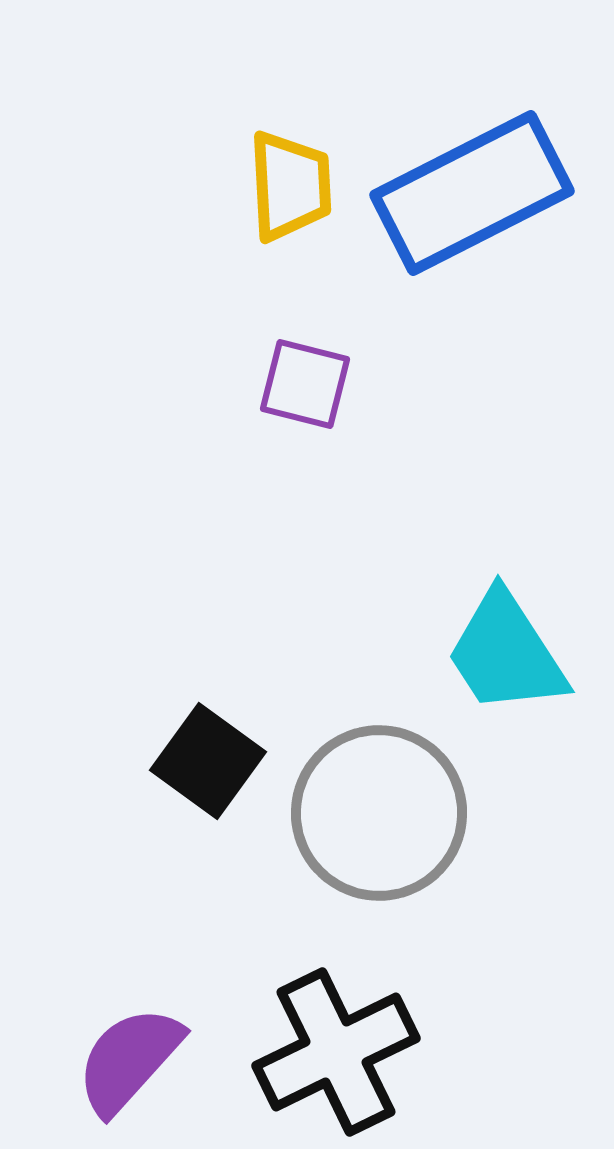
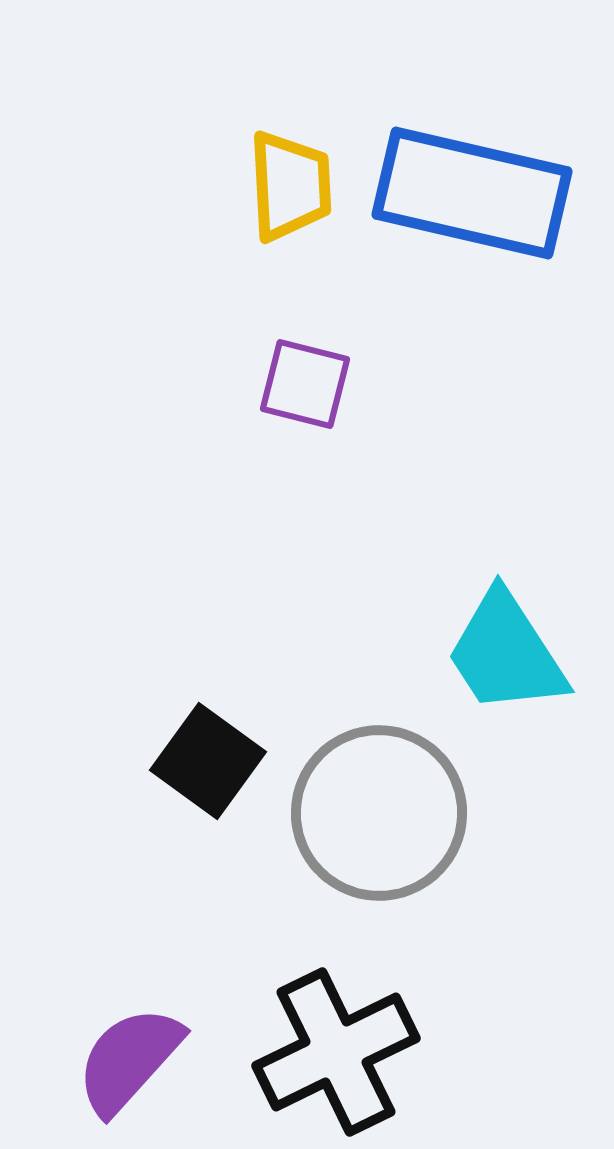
blue rectangle: rotated 40 degrees clockwise
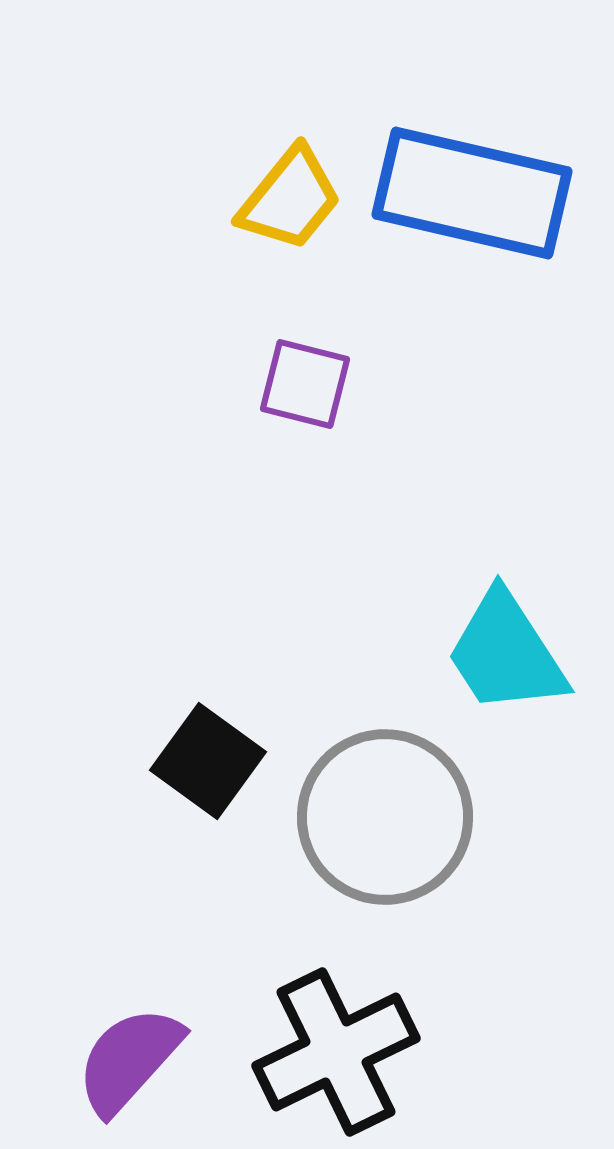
yellow trapezoid: moved 13 px down; rotated 42 degrees clockwise
gray circle: moved 6 px right, 4 px down
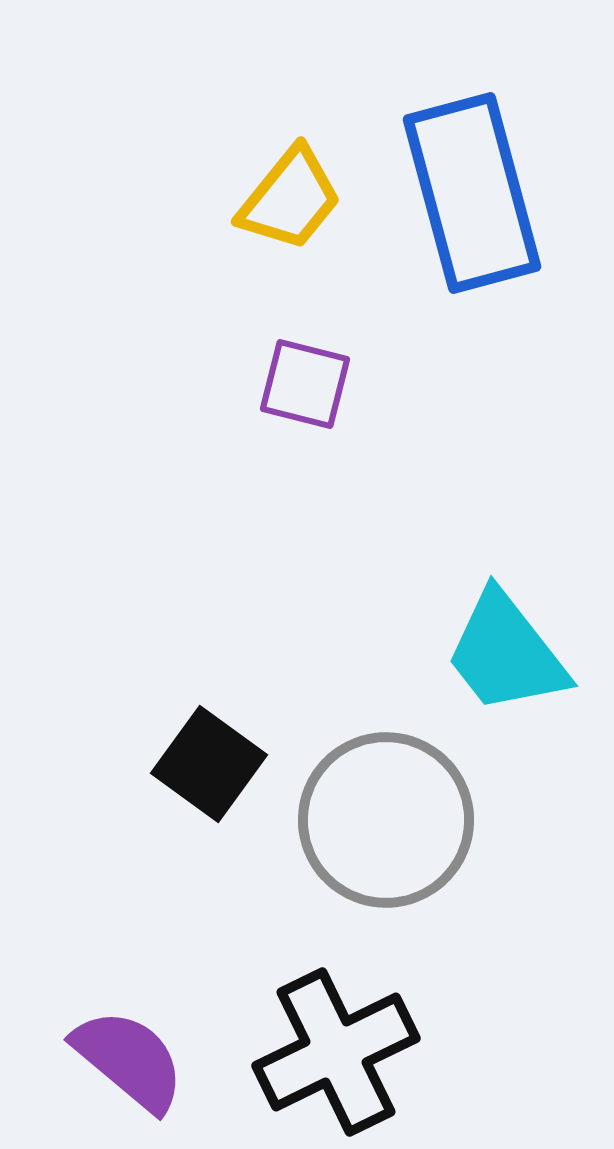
blue rectangle: rotated 62 degrees clockwise
cyan trapezoid: rotated 5 degrees counterclockwise
black square: moved 1 px right, 3 px down
gray circle: moved 1 px right, 3 px down
purple semicircle: rotated 88 degrees clockwise
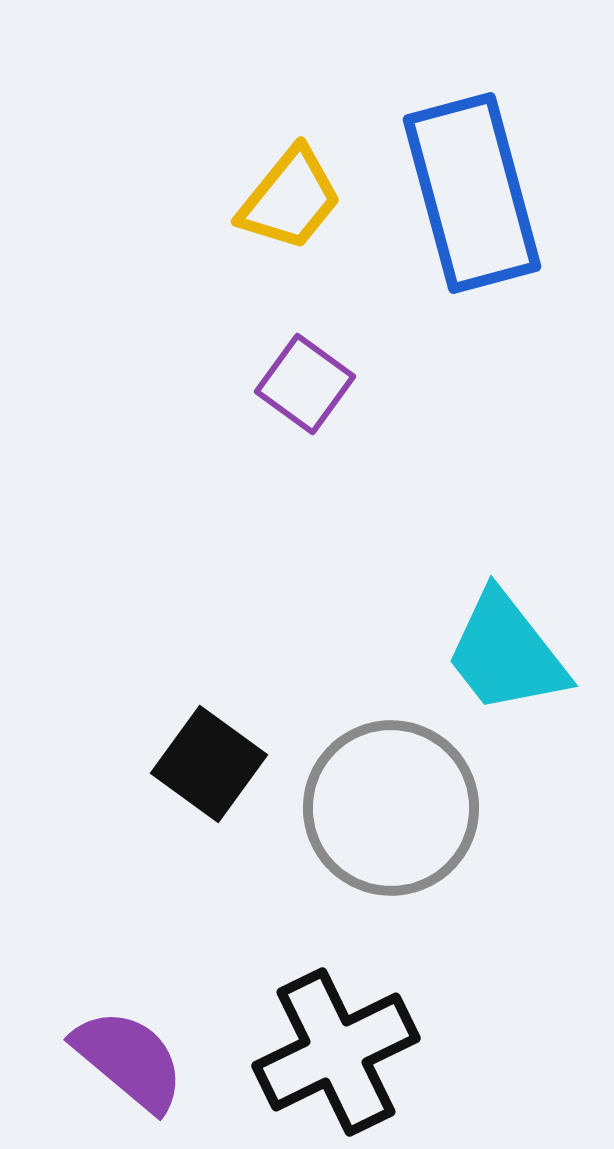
purple square: rotated 22 degrees clockwise
gray circle: moved 5 px right, 12 px up
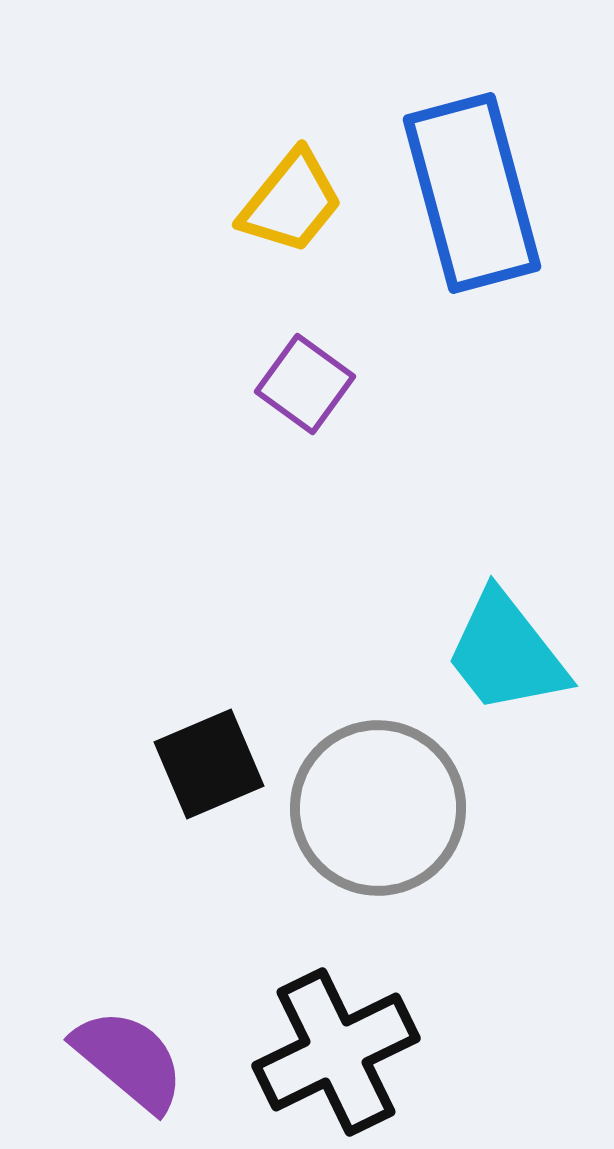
yellow trapezoid: moved 1 px right, 3 px down
black square: rotated 31 degrees clockwise
gray circle: moved 13 px left
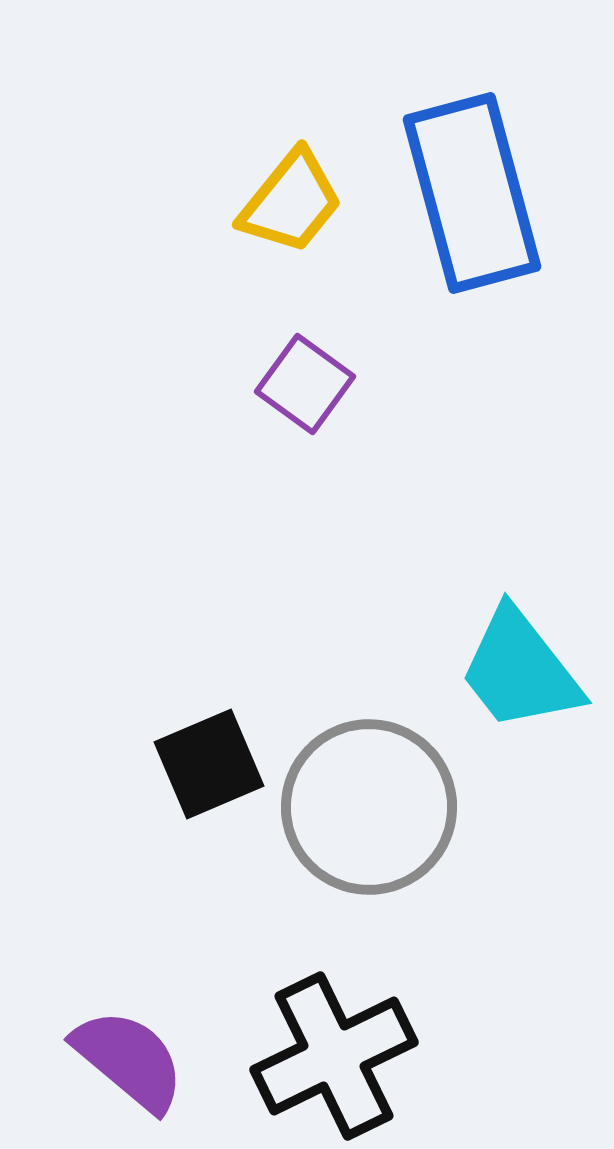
cyan trapezoid: moved 14 px right, 17 px down
gray circle: moved 9 px left, 1 px up
black cross: moved 2 px left, 4 px down
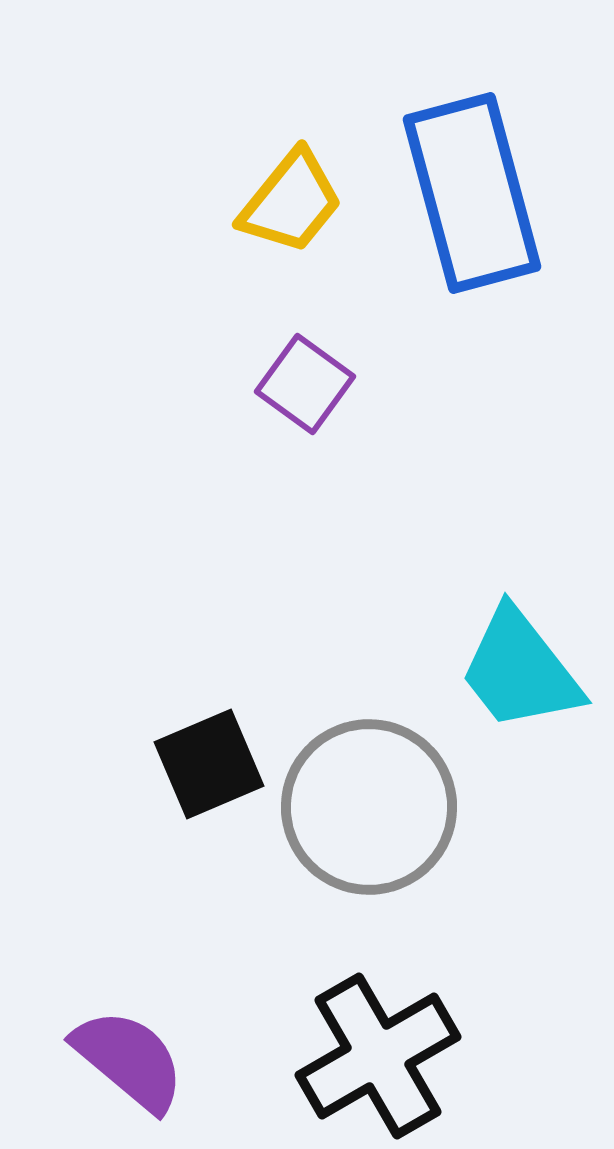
black cross: moved 44 px right; rotated 4 degrees counterclockwise
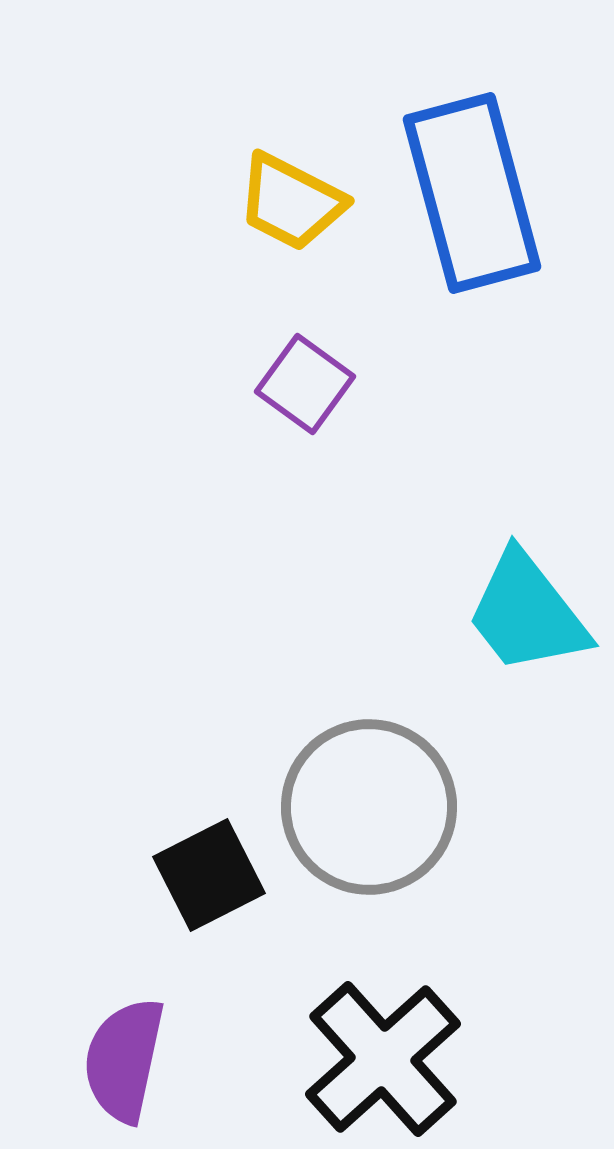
yellow trapezoid: rotated 78 degrees clockwise
cyan trapezoid: moved 7 px right, 57 px up
black square: moved 111 px down; rotated 4 degrees counterclockwise
black cross: moved 5 px right, 3 px down; rotated 12 degrees counterclockwise
purple semicircle: moved 5 px left; rotated 118 degrees counterclockwise
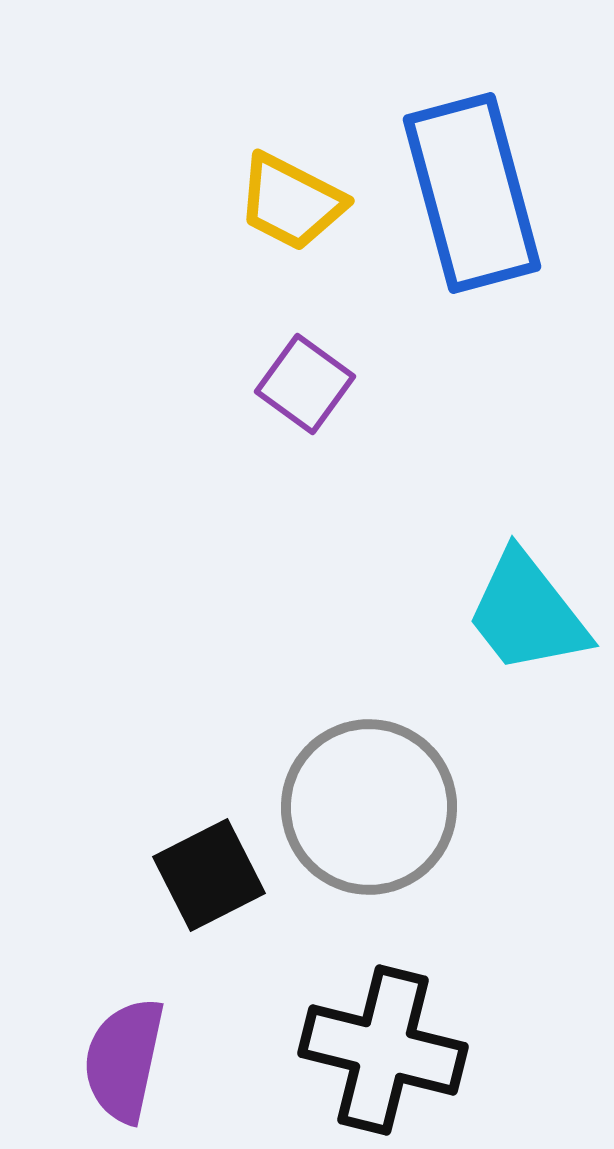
black cross: moved 9 px up; rotated 34 degrees counterclockwise
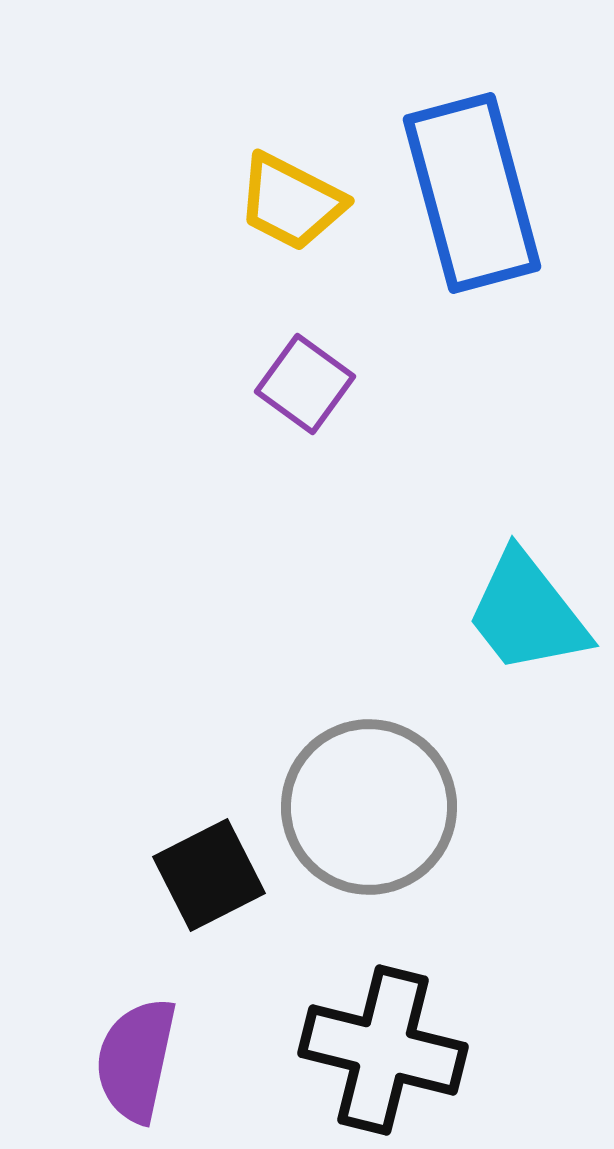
purple semicircle: moved 12 px right
